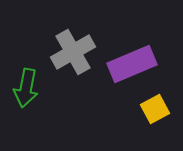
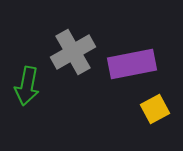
purple rectangle: rotated 12 degrees clockwise
green arrow: moved 1 px right, 2 px up
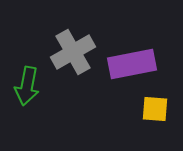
yellow square: rotated 32 degrees clockwise
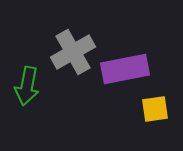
purple rectangle: moved 7 px left, 5 px down
yellow square: rotated 12 degrees counterclockwise
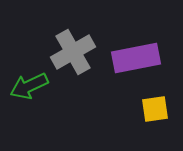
purple rectangle: moved 11 px right, 11 px up
green arrow: moved 2 px right; rotated 54 degrees clockwise
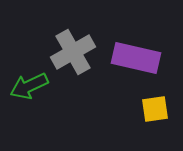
purple rectangle: rotated 24 degrees clockwise
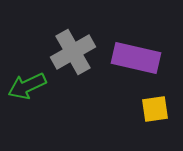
green arrow: moved 2 px left
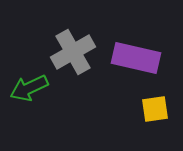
green arrow: moved 2 px right, 2 px down
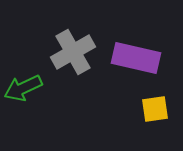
green arrow: moved 6 px left
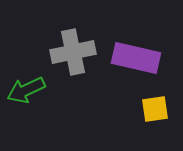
gray cross: rotated 18 degrees clockwise
green arrow: moved 3 px right, 2 px down
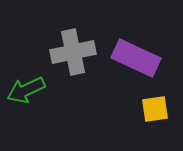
purple rectangle: rotated 12 degrees clockwise
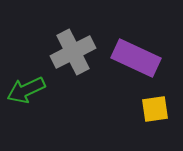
gray cross: rotated 15 degrees counterclockwise
